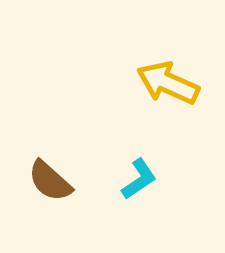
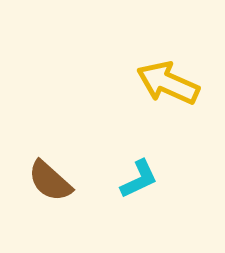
cyan L-shape: rotated 9 degrees clockwise
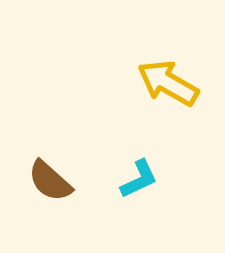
yellow arrow: rotated 6 degrees clockwise
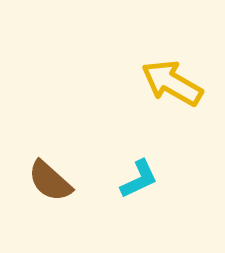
yellow arrow: moved 4 px right
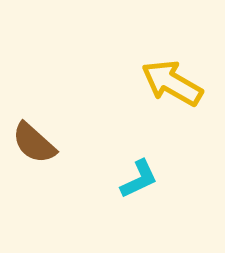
brown semicircle: moved 16 px left, 38 px up
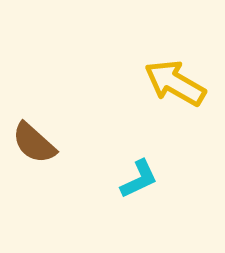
yellow arrow: moved 3 px right
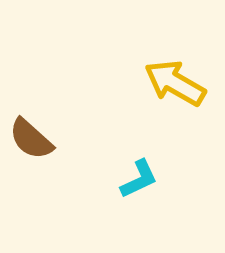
brown semicircle: moved 3 px left, 4 px up
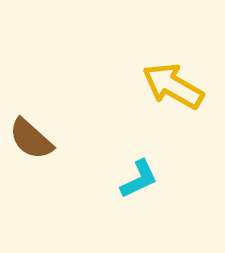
yellow arrow: moved 2 px left, 3 px down
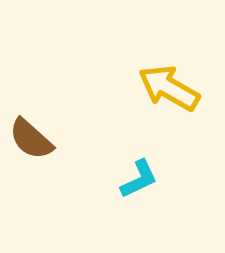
yellow arrow: moved 4 px left, 2 px down
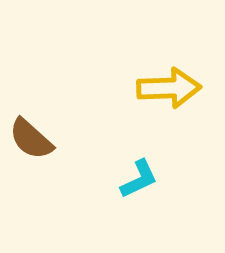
yellow arrow: rotated 148 degrees clockwise
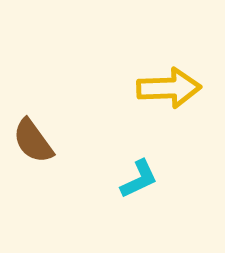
brown semicircle: moved 2 px right, 2 px down; rotated 12 degrees clockwise
